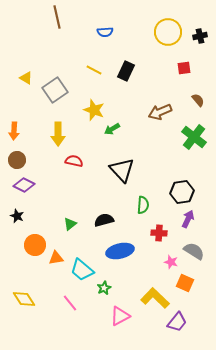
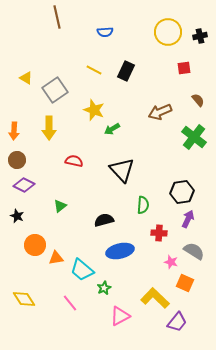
yellow arrow: moved 9 px left, 6 px up
green triangle: moved 10 px left, 18 px up
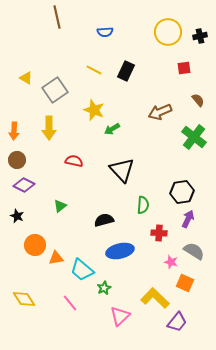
pink triangle: rotated 15 degrees counterclockwise
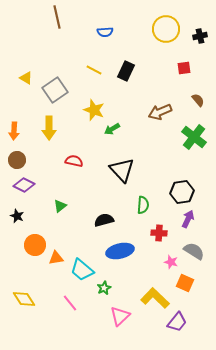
yellow circle: moved 2 px left, 3 px up
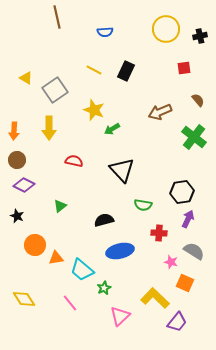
green semicircle: rotated 96 degrees clockwise
